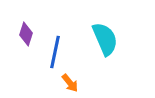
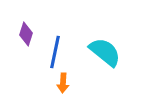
cyan semicircle: moved 13 px down; rotated 28 degrees counterclockwise
orange arrow: moved 7 px left; rotated 42 degrees clockwise
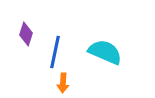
cyan semicircle: rotated 16 degrees counterclockwise
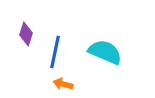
orange arrow: moved 1 px down; rotated 102 degrees clockwise
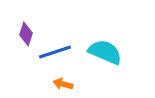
blue line: rotated 60 degrees clockwise
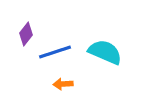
purple diamond: rotated 20 degrees clockwise
orange arrow: rotated 18 degrees counterclockwise
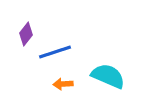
cyan semicircle: moved 3 px right, 24 px down
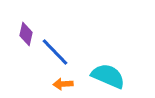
purple diamond: rotated 25 degrees counterclockwise
blue line: rotated 64 degrees clockwise
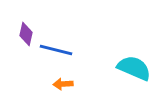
blue line: moved 1 px right, 2 px up; rotated 32 degrees counterclockwise
cyan semicircle: moved 26 px right, 8 px up
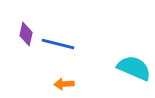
blue line: moved 2 px right, 6 px up
orange arrow: moved 1 px right
